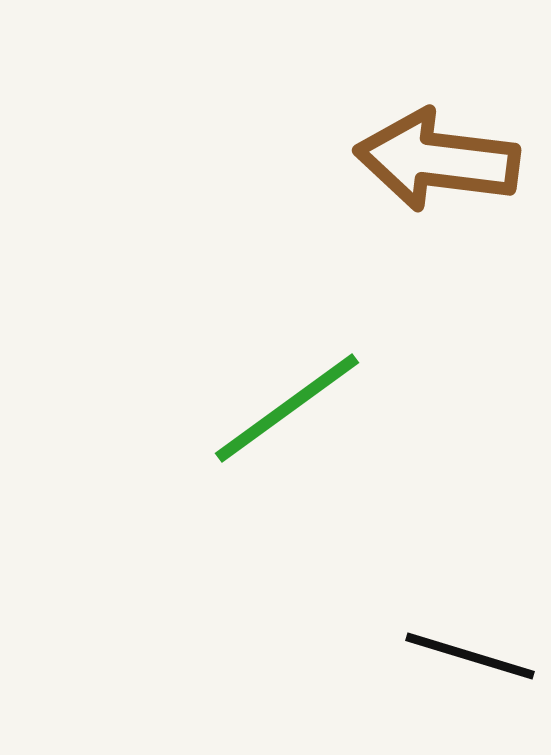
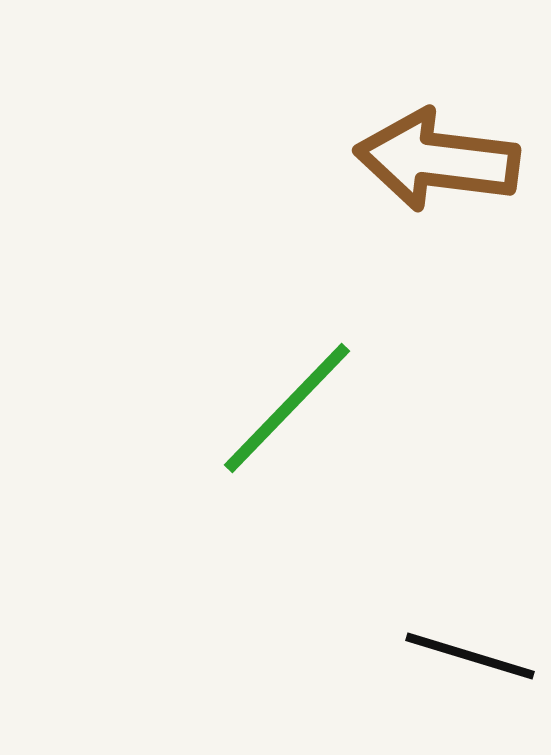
green line: rotated 10 degrees counterclockwise
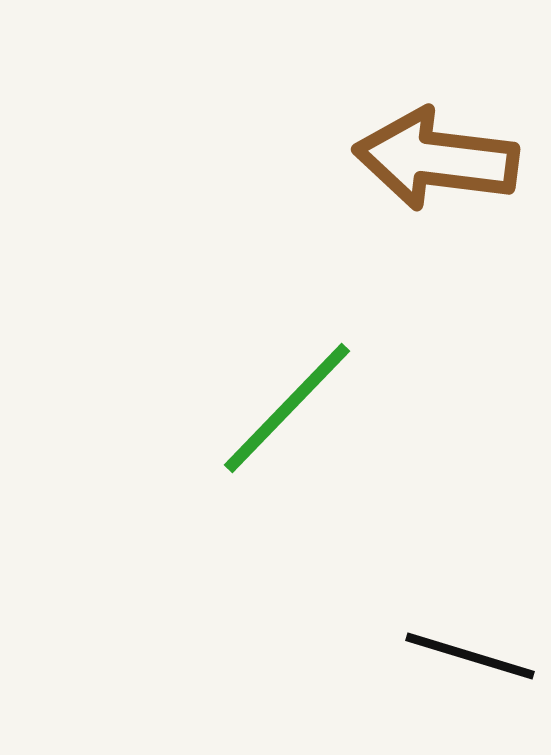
brown arrow: moved 1 px left, 1 px up
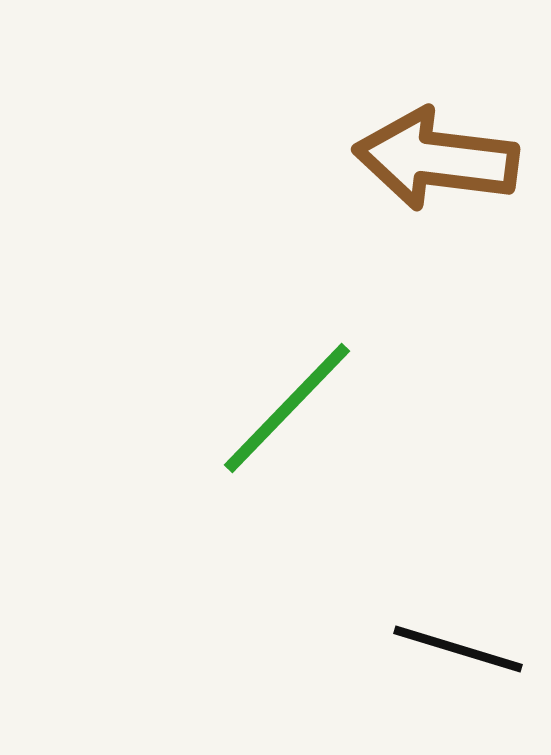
black line: moved 12 px left, 7 px up
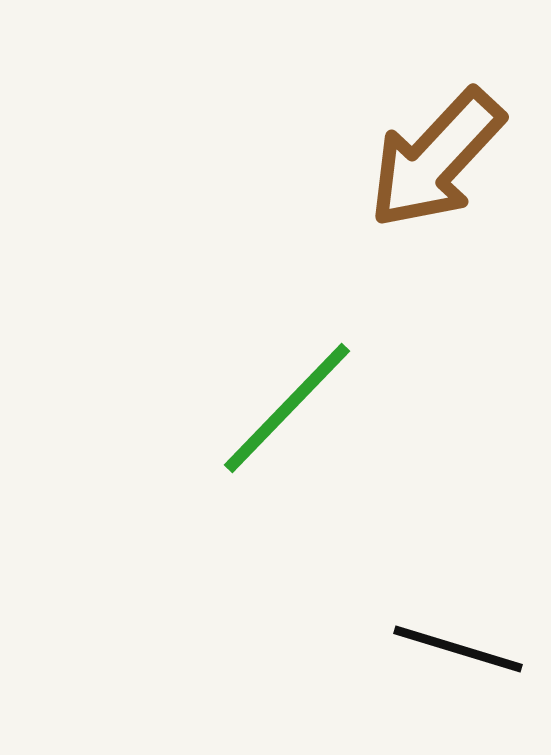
brown arrow: rotated 54 degrees counterclockwise
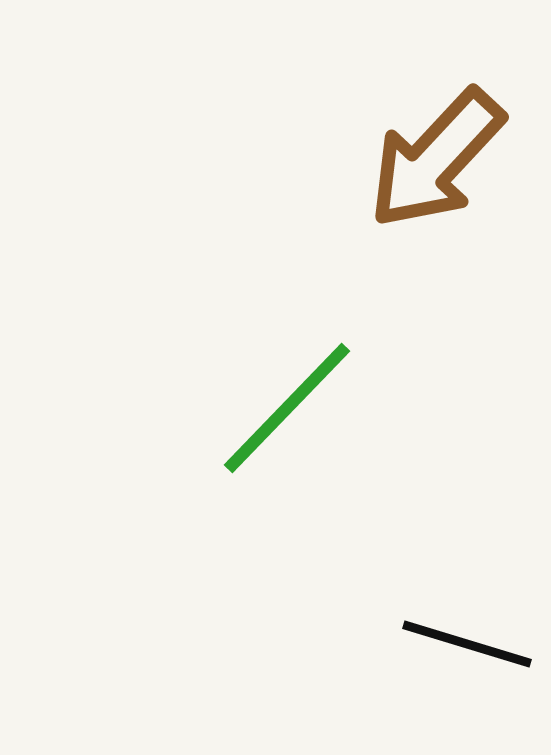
black line: moved 9 px right, 5 px up
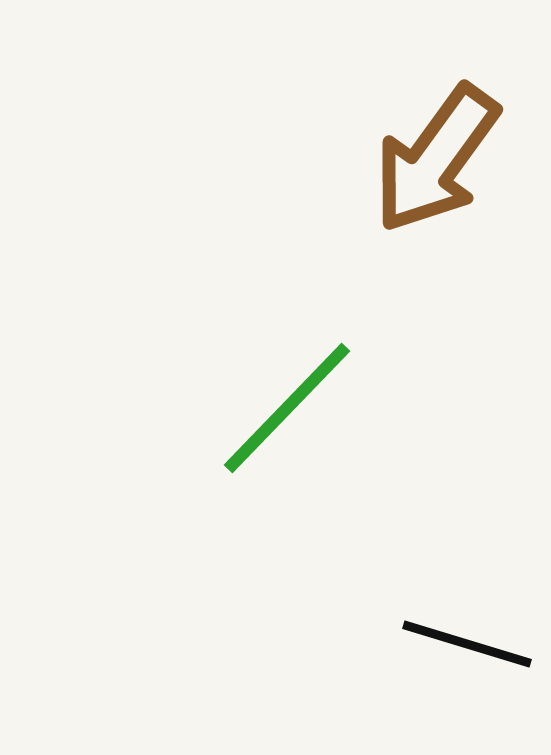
brown arrow: rotated 7 degrees counterclockwise
